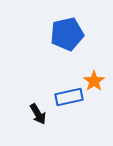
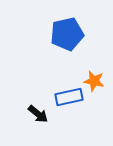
orange star: rotated 25 degrees counterclockwise
black arrow: rotated 20 degrees counterclockwise
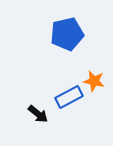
blue rectangle: rotated 16 degrees counterclockwise
